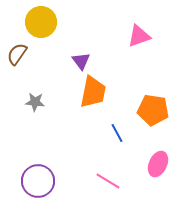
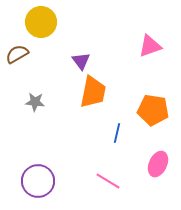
pink triangle: moved 11 px right, 10 px down
brown semicircle: rotated 25 degrees clockwise
blue line: rotated 42 degrees clockwise
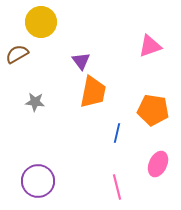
pink line: moved 9 px right, 6 px down; rotated 45 degrees clockwise
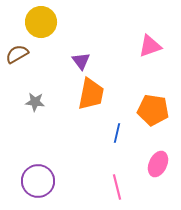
orange trapezoid: moved 2 px left, 2 px down
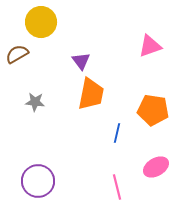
pink ellipse: moved 2 px left, 3 px down; rotated 35 degrees clockwise
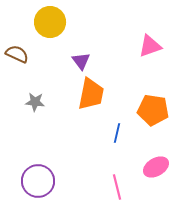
yellow circle: moved 9 px right
brown semicircle: rotated 55 degrees clockwise
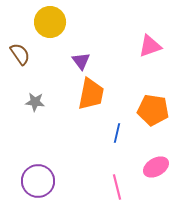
brown semicircle: moved 3 px right; rotated 30 degrees clockwise
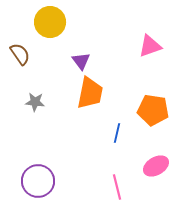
orange trapezoid: moved 1 px left, 1 px up
pink ellipse: moved 1 px up
